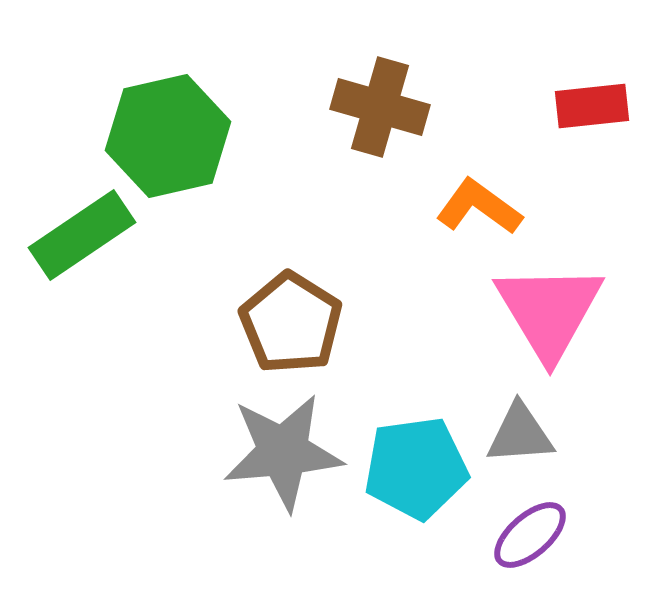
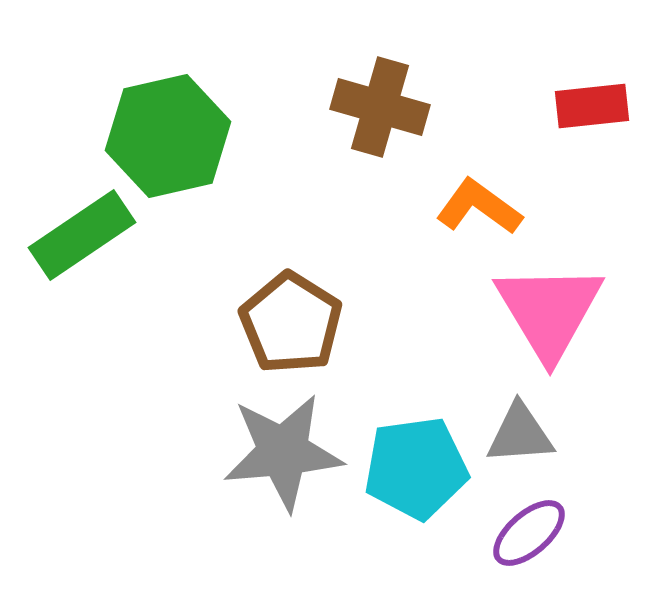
purple ellipse: moved 1 px left, 2 px up
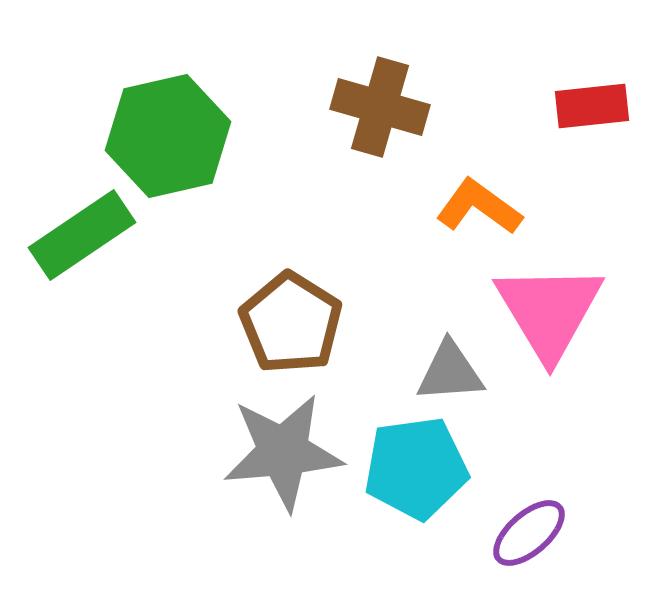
gray triangle: moved 70 px left, 62 px up
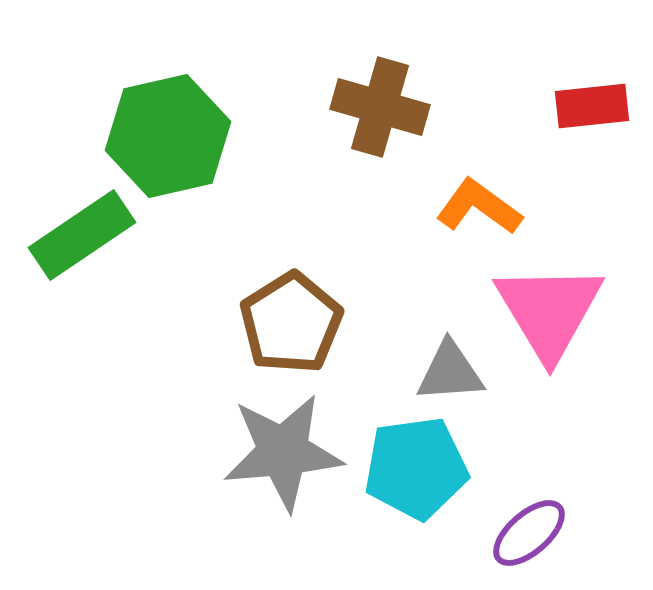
brown pentagon: rotated 8 degrees clockwise
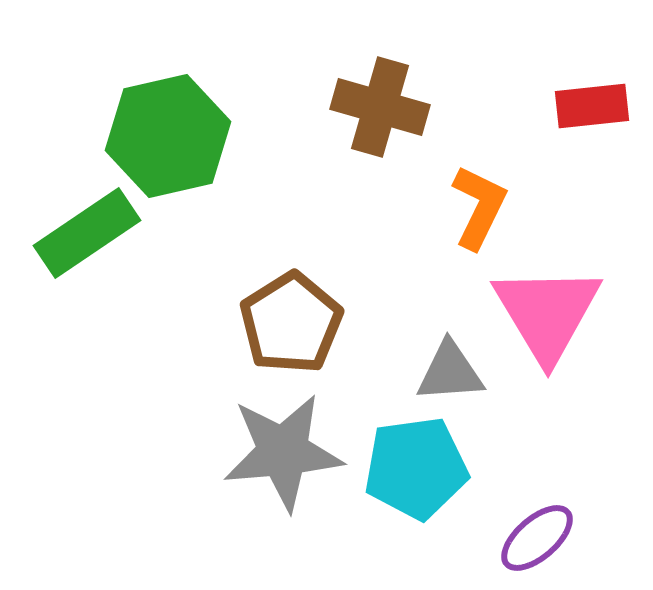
orange L-shape: rotated 80 degrees clockwise
green rectangle: moved 5 px right, 2 px up
pink triangle: moved 2 px left, 2 px down
purple ellipse: moved 8 px right, 5 px down
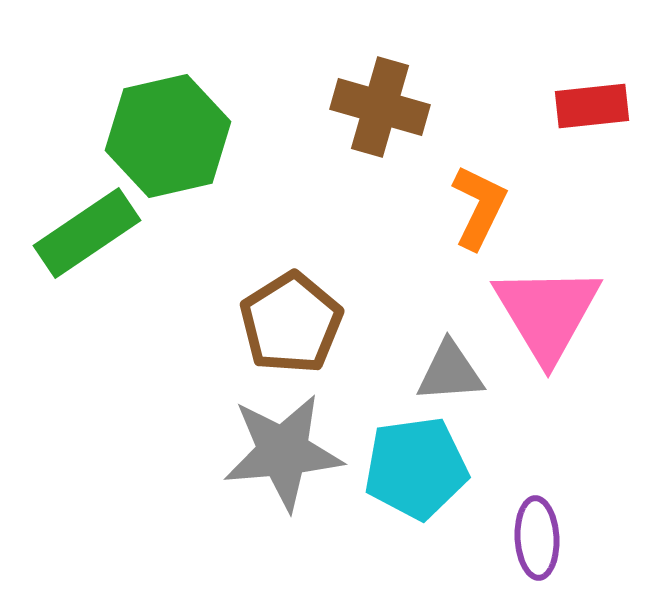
purple ellipse: rotated 52 degrees counterclockwise
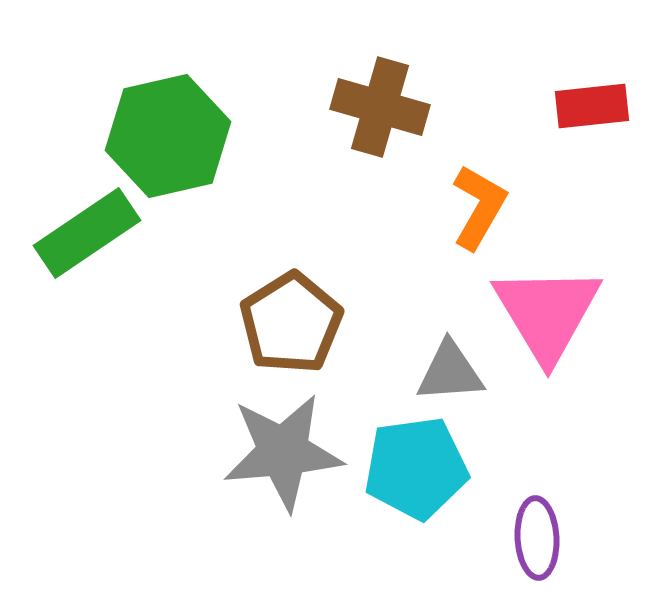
orange L-shape: rotated 4 degrees clockwise
